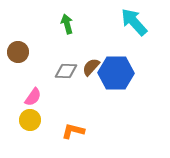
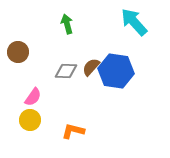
blue hexagon: moved 2 px up; rotated 8 degrees clockwise
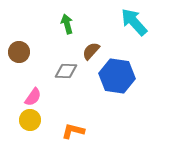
brown circle: moved 1 px right
brown semicircle: moved 16 px up
blue hexagon: moved 1 px right, 5 px down
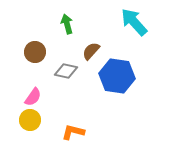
brown circle: moved 16 px right
gray diamond: rotated 10 degrees clockwise
orange L-shape: moved 1 px down
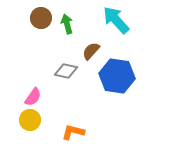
cyan arrow: moved 18 px left, 2 px up
brown circle: moved 6 px right, 34 px up
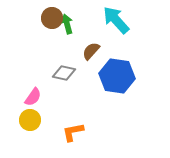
brown circle: moved 11 px right
gray diamond: moved 2 px left, 2 px down
orange L-shape: rotated 25 degrees counterclockwise
